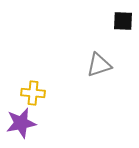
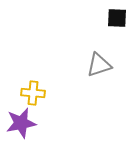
black square: moved 6 px left, 3 px up
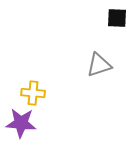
purple star: rotated 16 degrees clockwise
